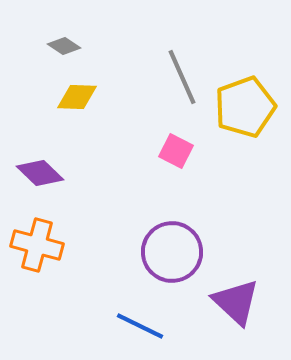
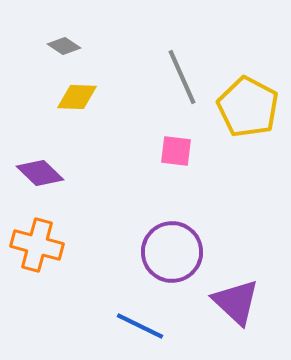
yellow pentagon: moved 3 px right; rotated 24 degrees counterclockwise
pink square: rotated 20 degrees counterclockwise
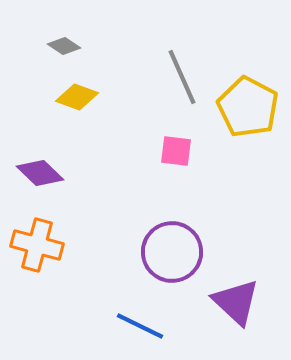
yellow diamond: rotated 18 degrees clockwise
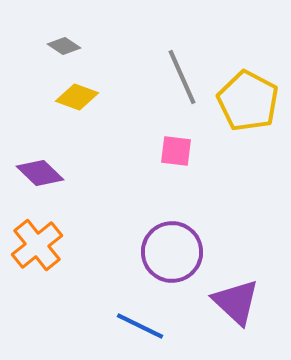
yellow pentagon: moved 6 px up
orange cross: rotated 36 degrees clockwise
